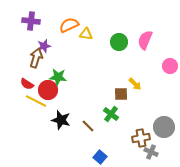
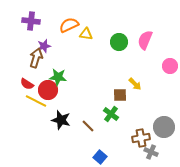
brown square: moved 1 px left, 1 px down
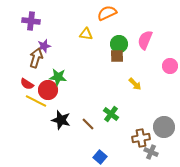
orange semicircle: moved 38 px right, 12 px up
green circle: moved 2 px down
brown square: moved 3 px left, 39 px up
brown line: moved 2 px up
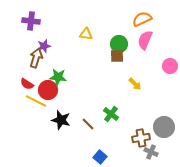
orange semicircle: moved 35 px right, 6 px down
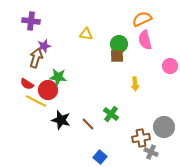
pink semicircle: rotated 36 degrees counterclockwise
yellow arrow: rotated 40 degrees clockwise
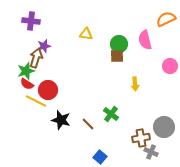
orange semicircle: moved 24 px right
green star: moved 32 px left, 6 px up; rotated 24 degrees counterclockwise
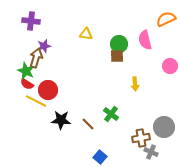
green star: rotated 30 degrees counterclockwise
black star: rotated 12 degrees counterclockwise
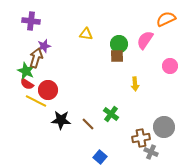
pink semicircle: rotated 48 degrees clockwise
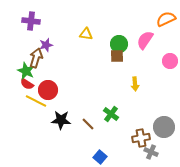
purple star: moved 2 px right, 1 px up
pink circle: moved 5 px up
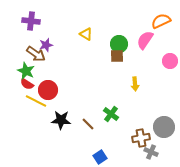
orange semicircle: moved 5 px left, 2 px down
yellow triangle: rotated 24 degrees clockwise
brown arrow: moved 4 px up; rotated 108 degrees clockwise
blue square: rotated 16 degrees clockwise
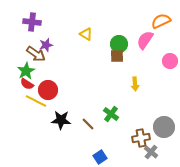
purple cross: moved 1 px right, 1 px down
green star: rotated 18 degrees clockwise
gray cross: rotated 16 degrees clockwise
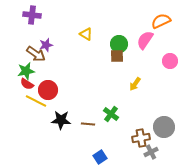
purple cross: moved 7 px up
green star: rotated 18 degrees clockwise
yellow arrow: rotated 40 degrees clockwise
brown line: rotated 40 degrees counterclockwise
gray cross: rotated 24 degrees clockwise
